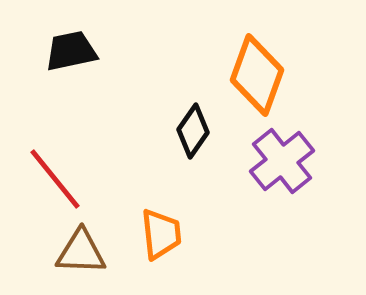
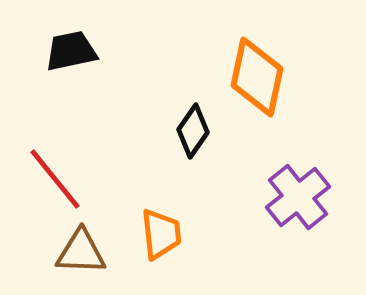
orange diamond: moved 2 px down; rotated 8 degrees counterclockwise
purple cross: moved 16 px right, 36 px down
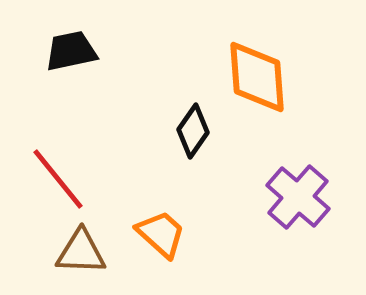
orange diamond: rotated 16 degrees counterclockwise
red line: moved 3 px right
purple cross: rotated 10 degrees counterclockwise
orange trapezoid: rotated 42 degrees counterclockwise
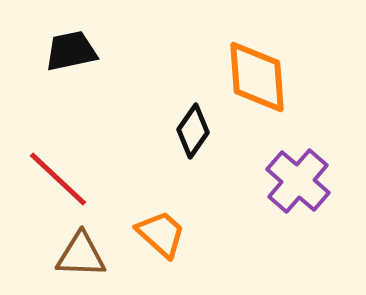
red line: rotated 8 degrees counterclockwise
purple cross: moved 16 px up
brown triangle: moved 3 px down
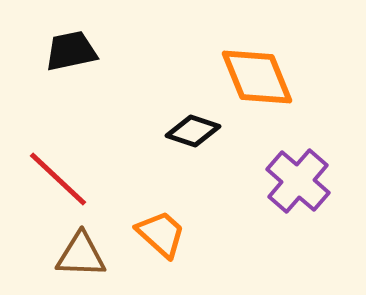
orange diamond: rotated 18 degrees counterclockwise
black diamond: rotated 74 degrees clockwise
